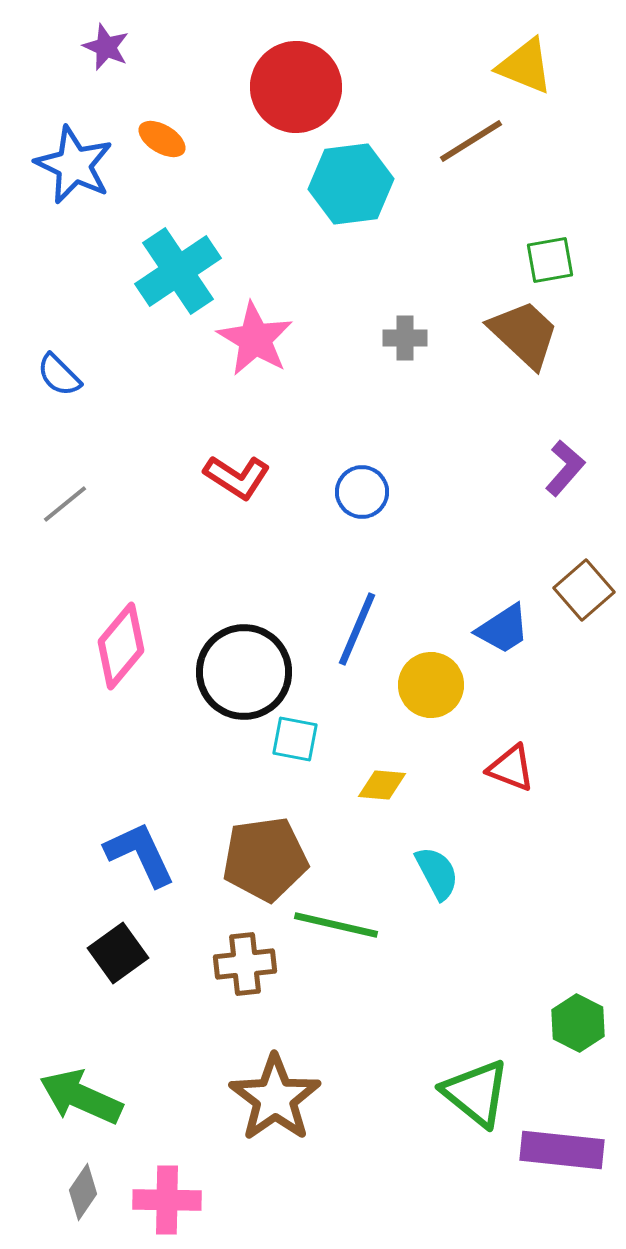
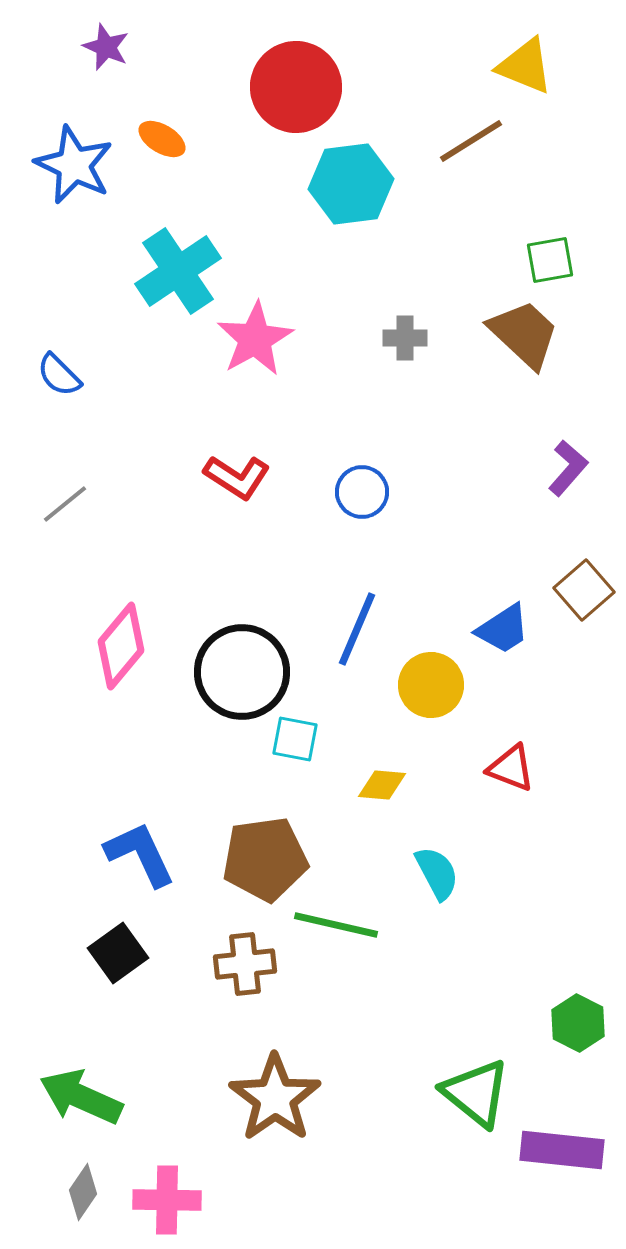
pink star: rotated 12 degrees clockwise
purple L-shape: moved 3 px right
black circle: moved 2 px left
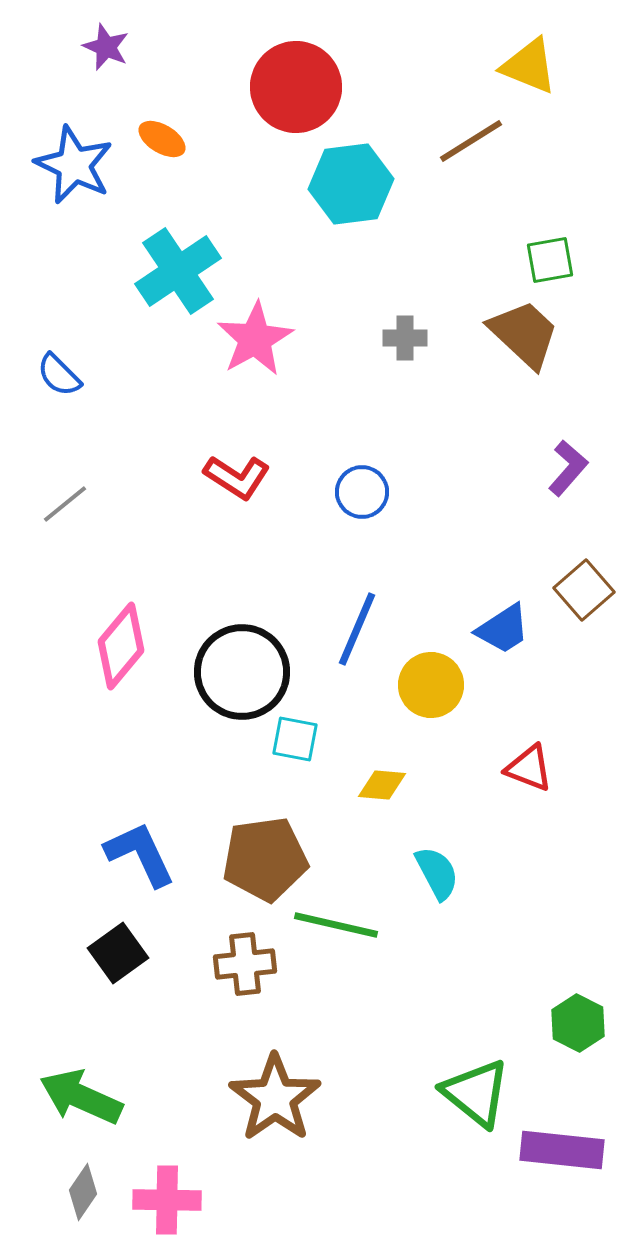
yellow triangle: moved 4 px right
red triangle: moved 18 px right
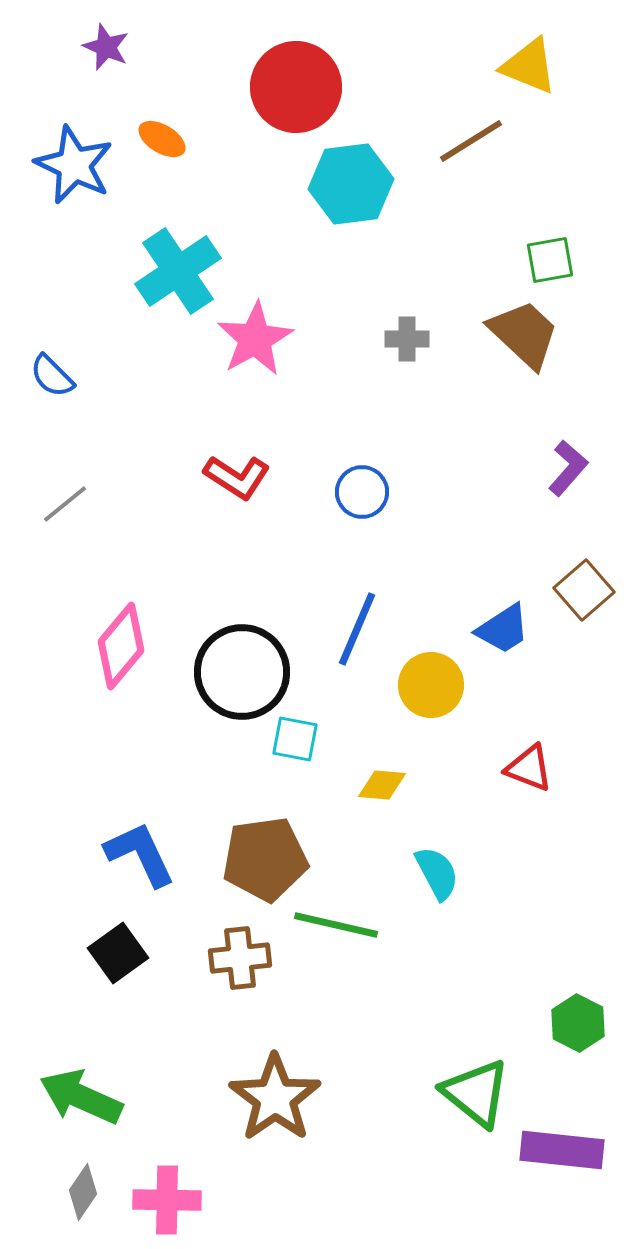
gray cross: moved 2 px right, 1 px down
blue semicircle: moved 7 px left, 1 px down
brown cross: moved 5 px left, 6 px up
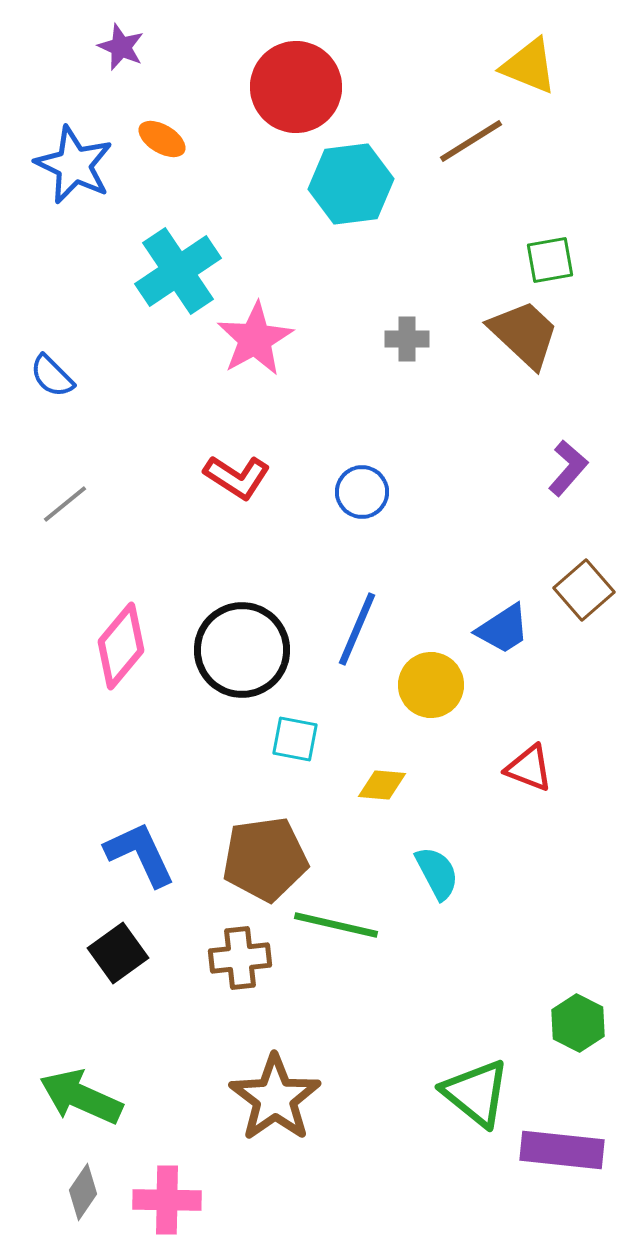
purple star: moved 15 px right
black circle: moved 22 px up
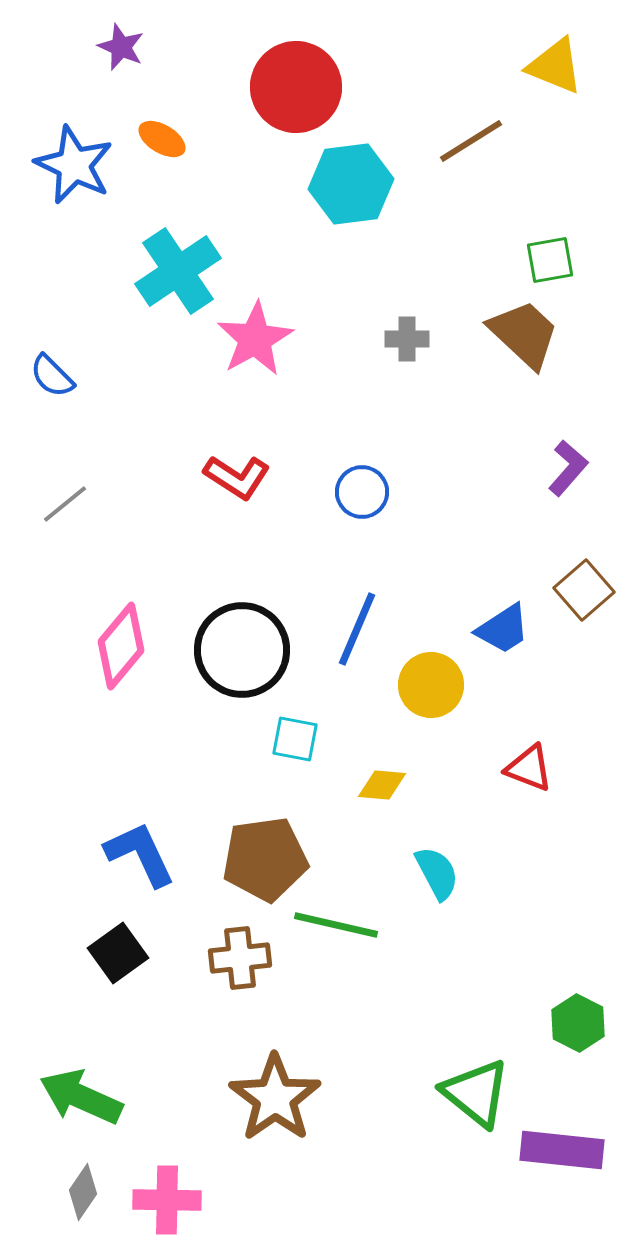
yellow triangle: moved 26 px right
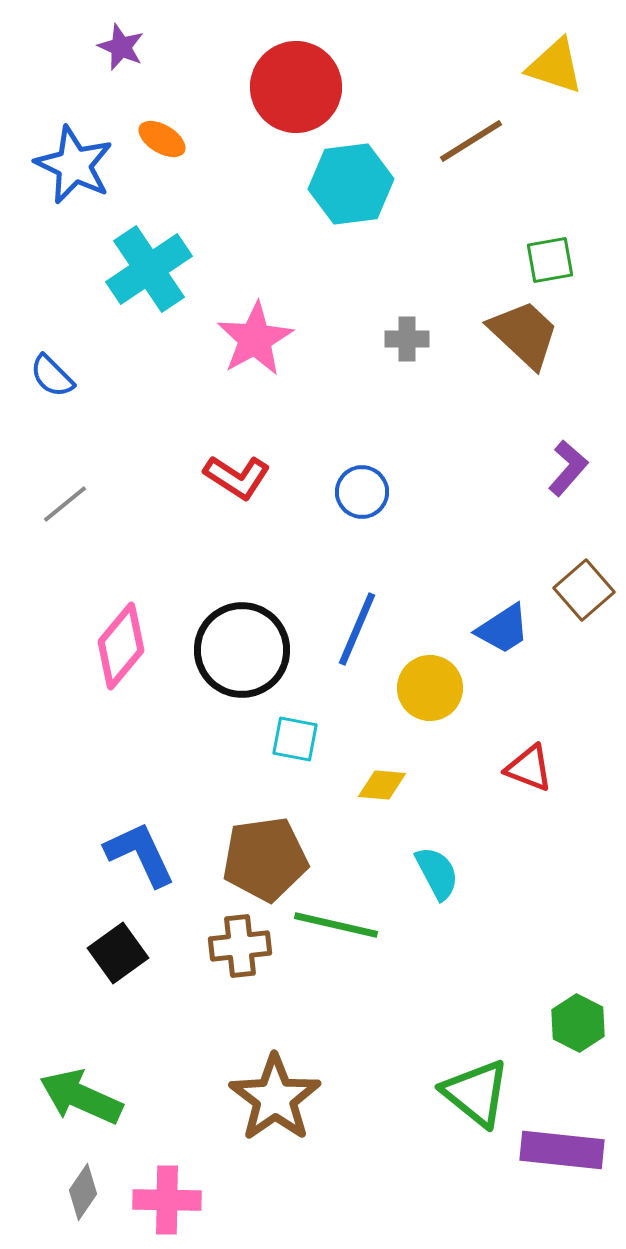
yellow triangle: rotated 4 degrees counterclockwise
cyan cross: moved 29 px left, 2 px up
yellow circle: moved 1 px left, 3 px down
brown cross: moved 12 px up
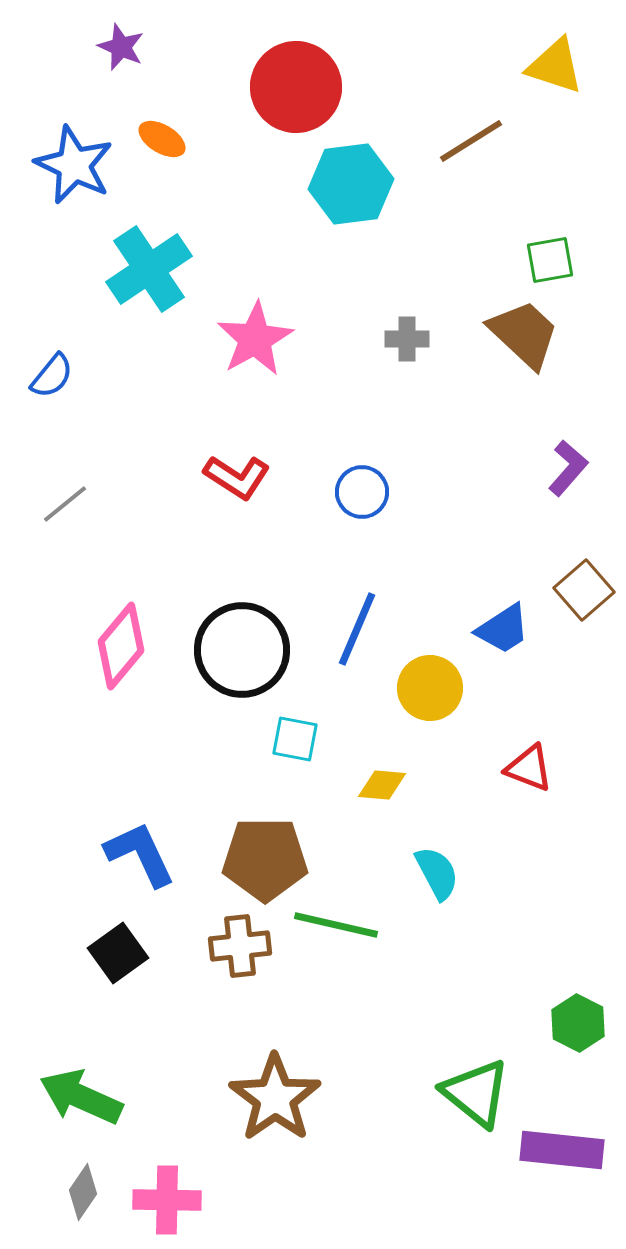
blue semicircle: rotated 96 degrees counterclockwise
brown pentagon: rotated 8 degrees clockwise
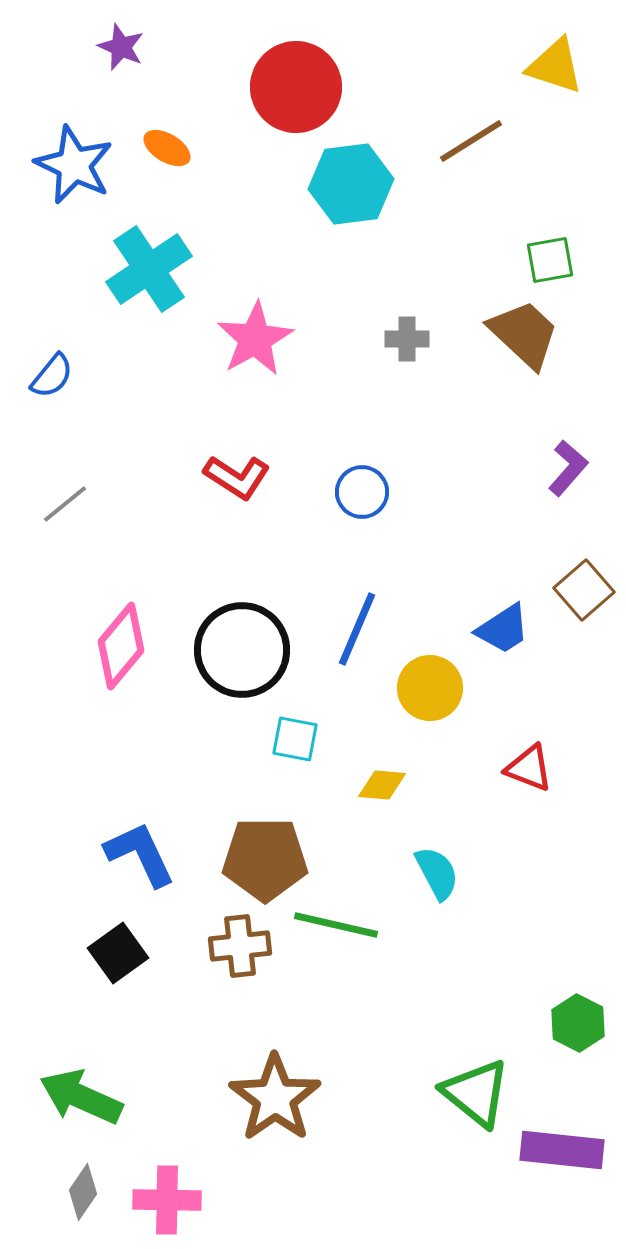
orange ellipse: moved 5 px right, 9 px down
